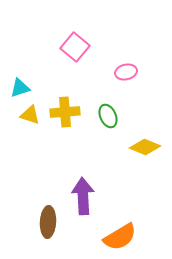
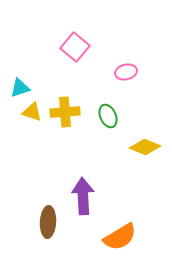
yellow triangle: moved 2 px right, 3 px up
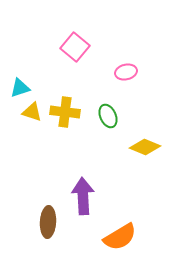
yellow cross: rotated 12 degrees clockwise
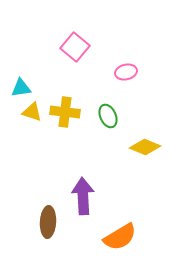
cyan triangle: moved 1 px right; rotated 10 degrees clockwise
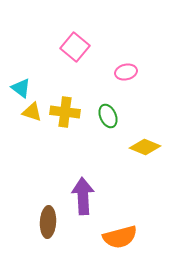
cyan triangle: rotated 45 degrees clockwise
orange semicircle: rotated 16 degrees clockwise
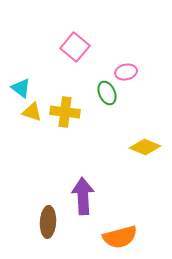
green ellipse: moved 1 px left, 23 px up
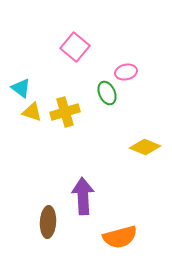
yellow cross: rotated 24 degrees counterclockwise
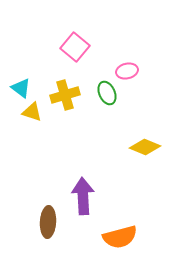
pink ellipse: moved 1 px right, 1 px up
yellow cross: moved 17 px up
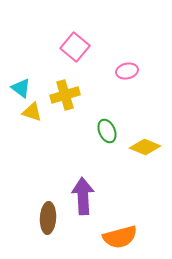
green ellipse: moved 38 px down
brown ellipse: moved 4 px up
